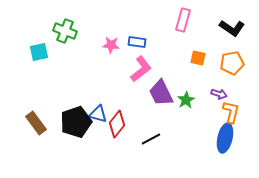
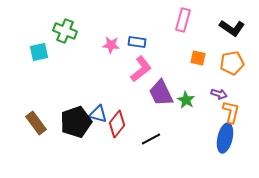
green star: rotated 12 degrees counterclockwise
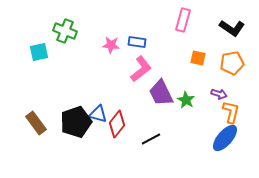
blue ellipse: rotated 28 degrees clockwise
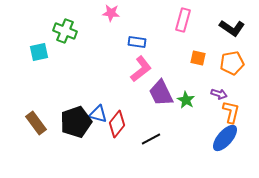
pink star: moved 32 px up
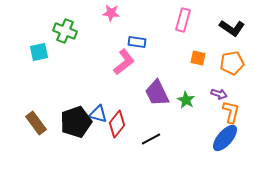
pink L-shape: moved 17 px left, 7 px up
purple trapezoid: moved 4 px left
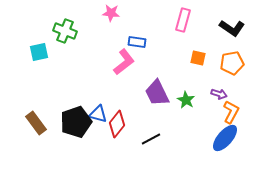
orange L-shape: rotated 15 degrees clockwise
